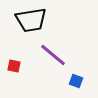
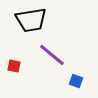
purple line: moved 1 px left
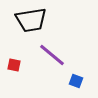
red square: moved 1 px up
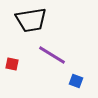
purple line: rotated 8 degrees counterclockwise
red square: moved 2 px left, 1 px up
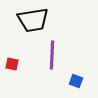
black trapezoid: moved 2 px right
purple line: rotated 60 degrees clockwise
